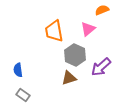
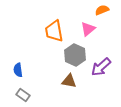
brown triangle: moved 3 px down; rotated 28 degrees clockwise
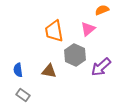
brown triangle: moved 20 px left, 10 px up
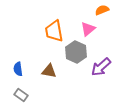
gray hexagon: moved 1 px right, 3 px up
blue semicircle: moved 1 px up
gray rectangle: moved 2 px left
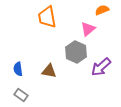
orange trapezoid: moved 7 px left, 14 px up
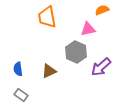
pink triangle: rotated 28 degrees clockwise
brown triangle: rotated 35 degrees counterclockwise
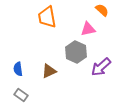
orange semicircle: rotated 64 degrees clockwise
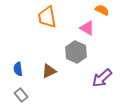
orange semicircle: rotated 16 degrees counterclockwise
pink triangle: moved 1 px left, 1 px up; rotated 42 degrees clockwise
purple arrow: moved 1 px right, 11 px down
gray rectangle: rotated 16 degrees clockwise
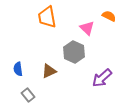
orange semicircle: moved 7 px right, 6 px down
pink triangle: rotated 14 degrees clockwise
gray hexagon: moved 2 px left
gray rectangle: moved 7 px right
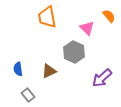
orange semicircle: rotated 24 degrees clockwise
